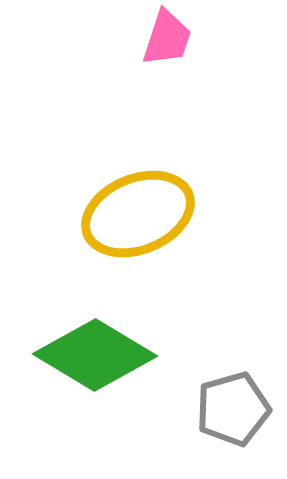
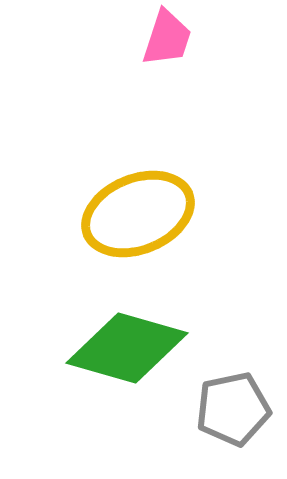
green diamond: moved 32 px right, 7 px up; rotated 15 degrees counterclockwise
gray pentagon: rotated 4 degrees clockwise
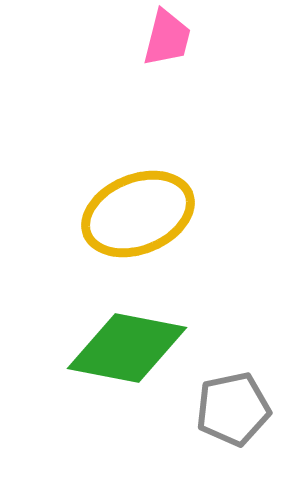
pink trapezoid: rotated 4 degrees counterclockwise
green diamond: rotated 5 degrees counterclockwise
